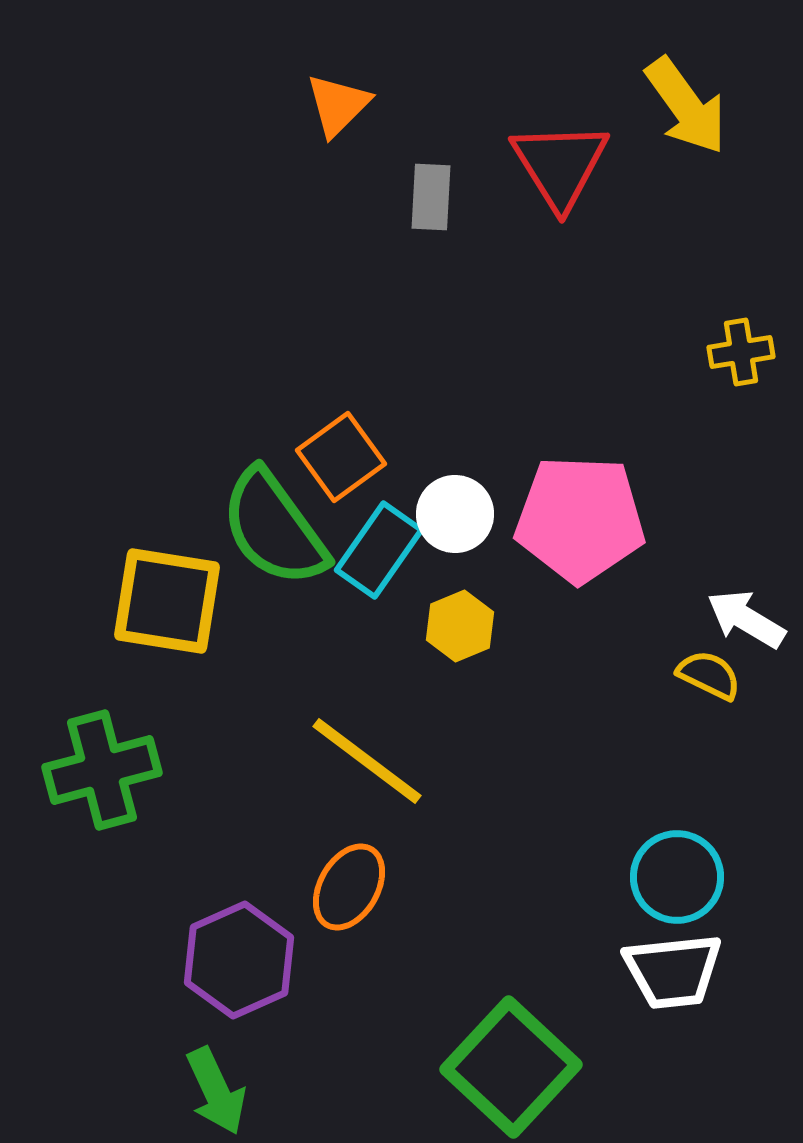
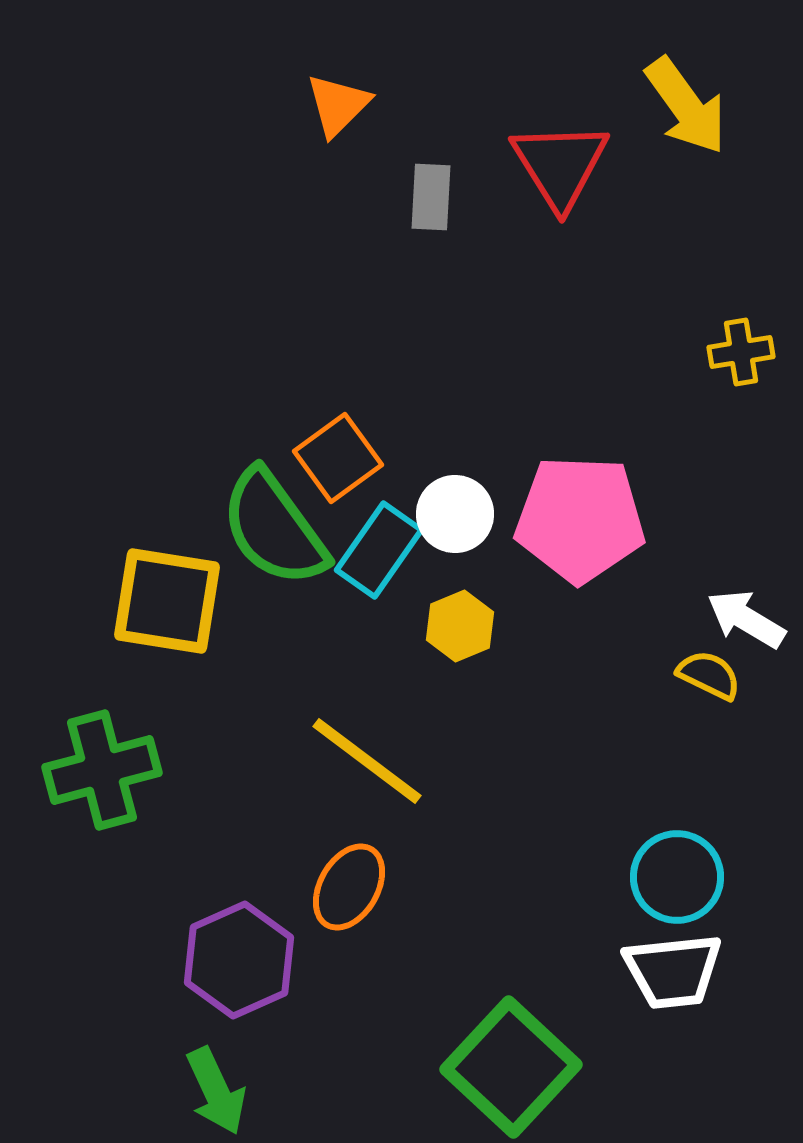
orange square: moved 3 px left, 1 px down
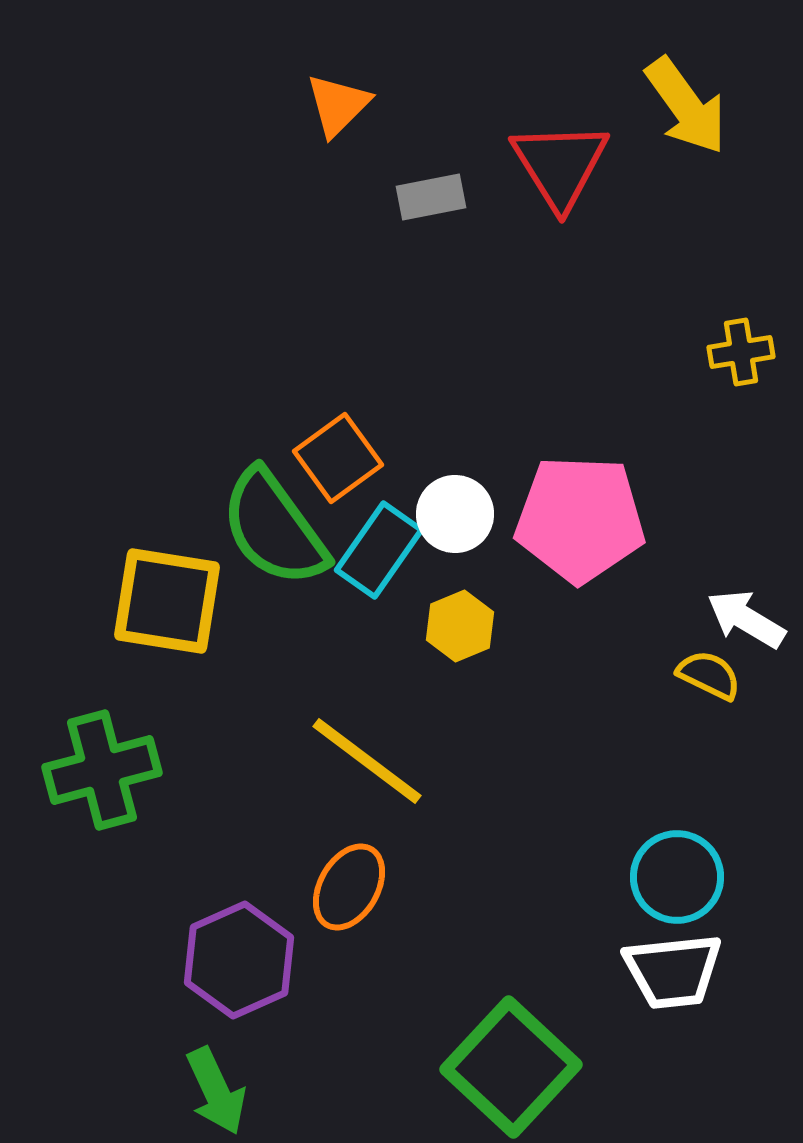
gray rectangle: rotated 76 degrees clockwise
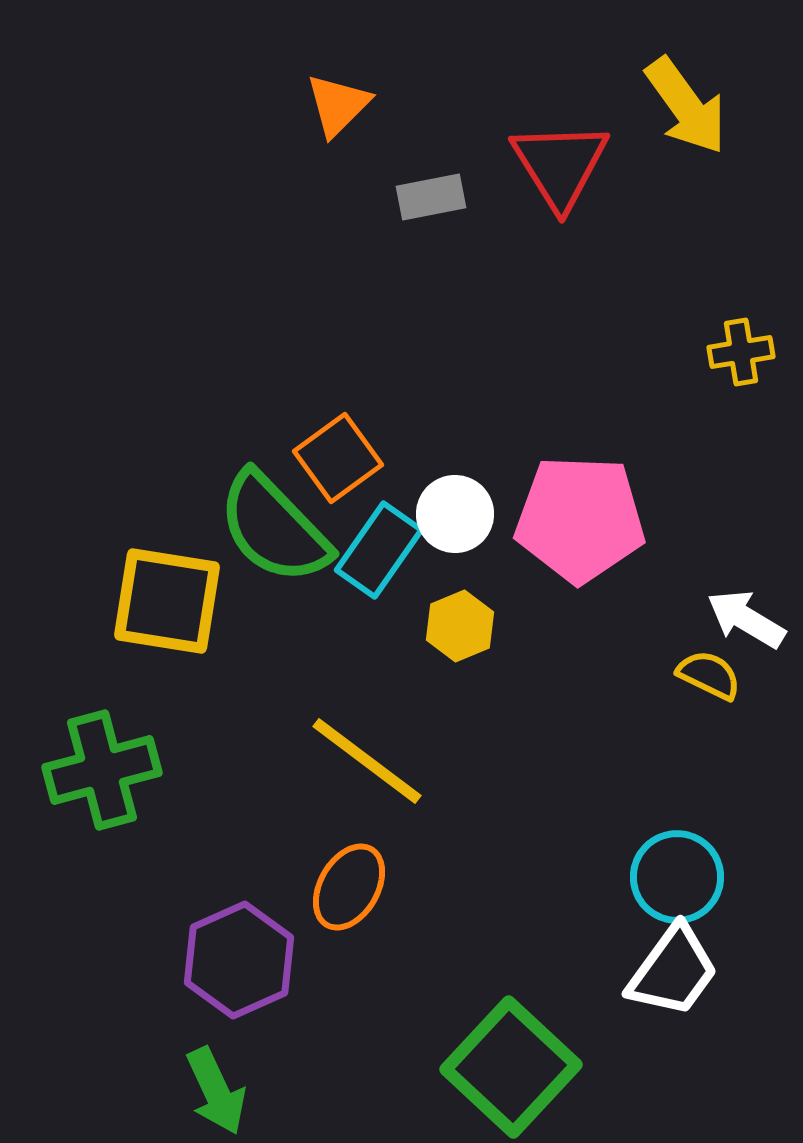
green semicircle: rotated 8 degrees counterclockwise
white trapezoid: rotated 48 degrees counterclockwise
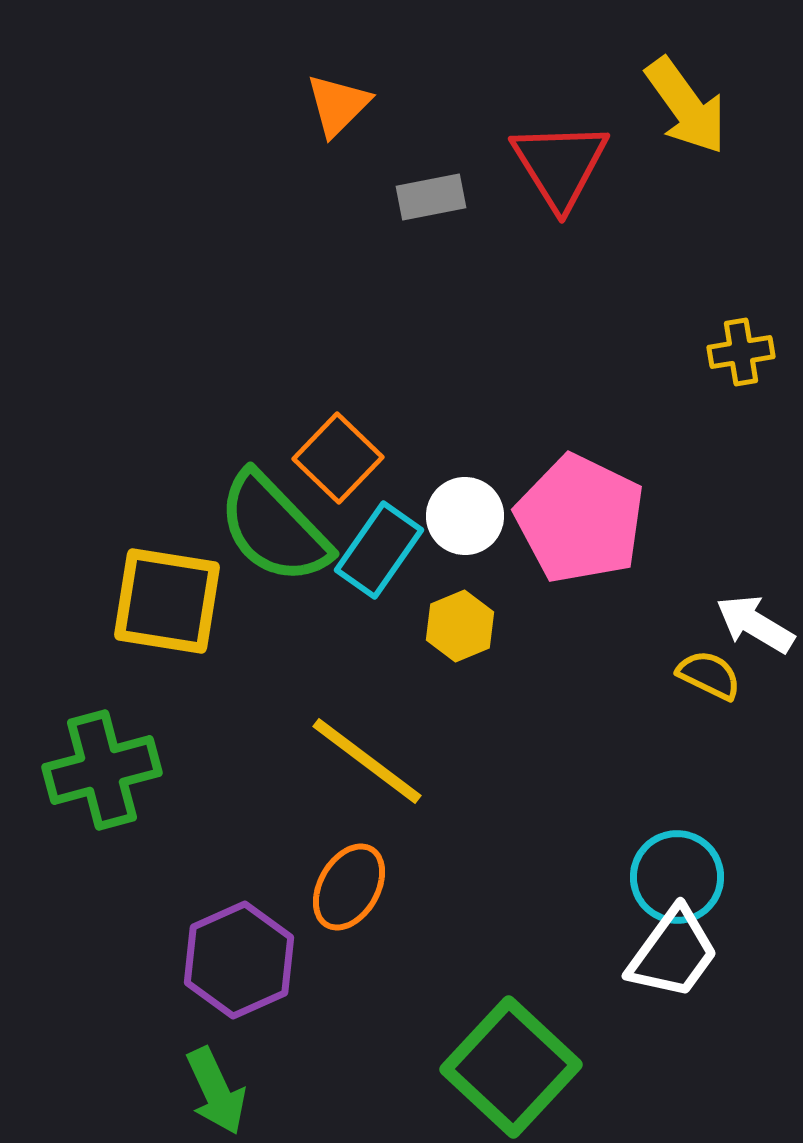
orange square: rotated 10 degrees counterclockwise
white circle: moved 10 px right, 2 px down
pink pentagon: rotated 24 degrees clockwise
white arrow: moved 9 px right, 5 px down
white trapezoid: moved 18 px up
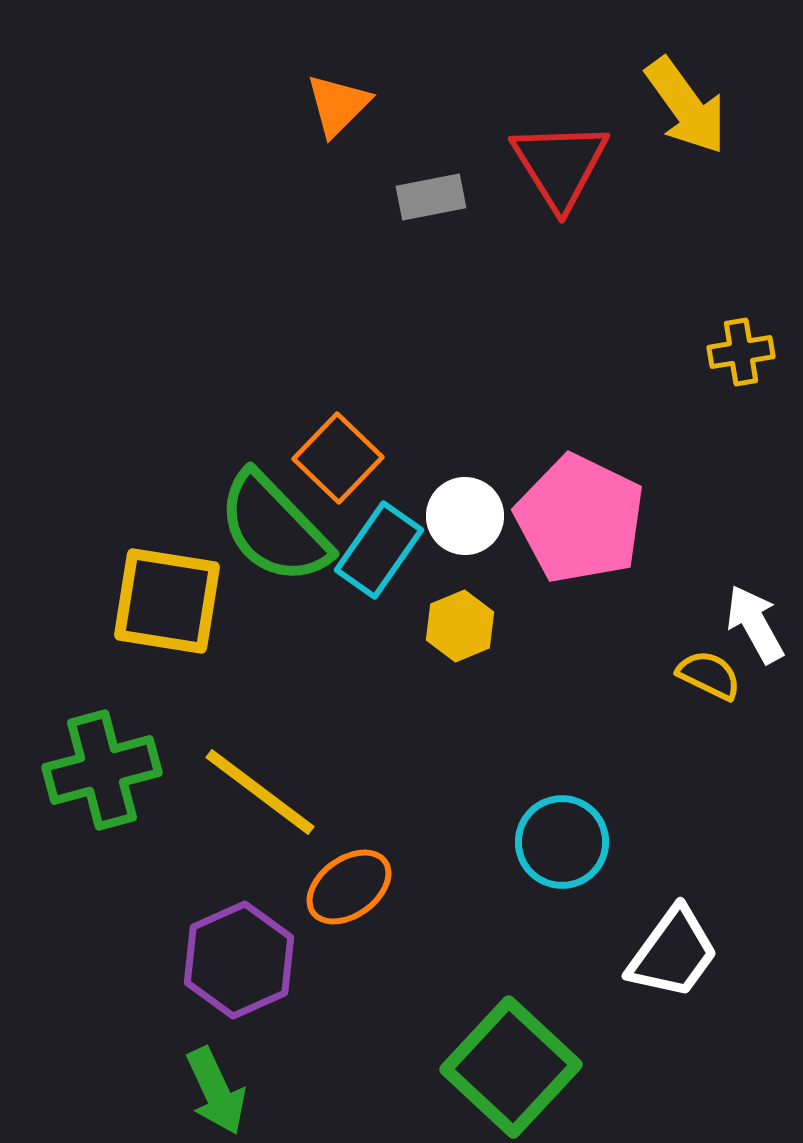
white arrow: rotated 30 degrees clockwise
yellow line: moved 107 px left, 31 px down
cyan circle: moved 115 px left, 35 px up
orange ellipse: rotated 24 degrees clockwise
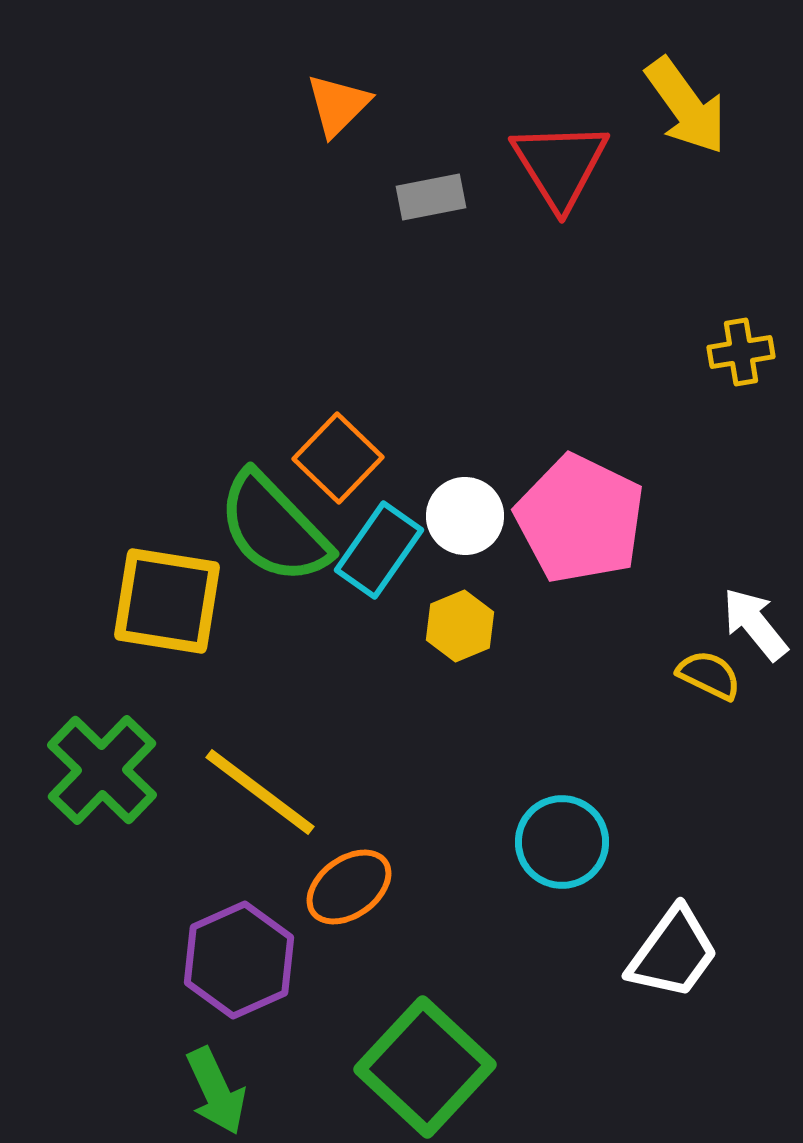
white arrow: rotated 10 degrees counterclockwise
green cross: rotated 31 degrees counterclockwise
green square: moved 86 px left
